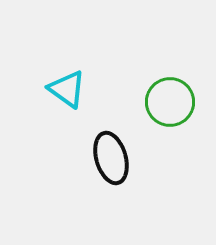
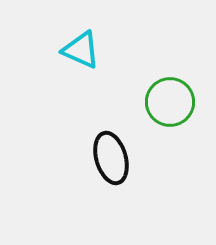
cyan triangle: moved 14 px right, 39 px up; rotated 12 degrees counterclockwise
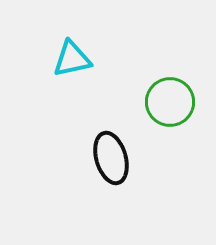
cyan triangle: moved 9 px left, 9 px down; rotated 36 degrees counterclockwise
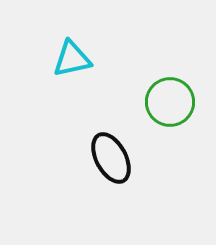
black ellipse: rotated 12 degrees counterclockwise
